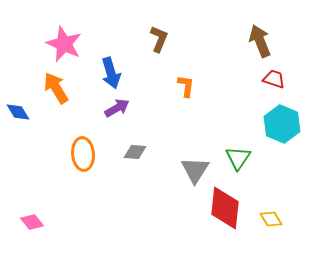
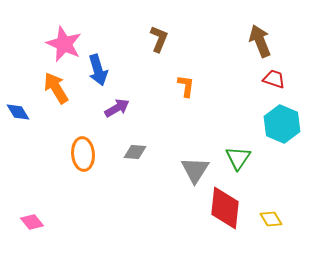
blue arrow: moved 13 px left, 3 px up
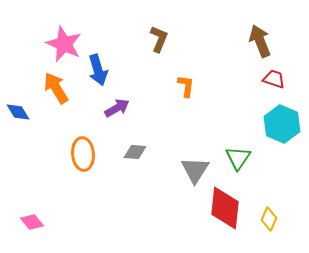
yellow diamond: moved 2 px left; rotated 55 degrees clockwise
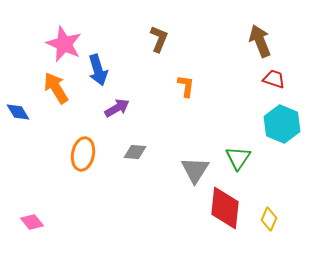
orange ellipse: rotated 16 degrees clockwise
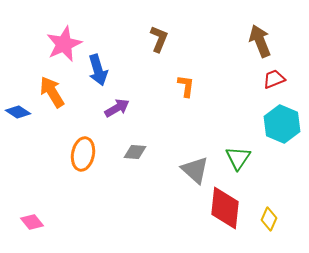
pink star: rotated 24 degrees clockwise
red trapezoid: rotated 40 degrees counterclockwise
orange arrow: moved 4 px left, 4 px down
blue diamond: rotated 25 degrees counterclockwise
gray triangle: rotated 20 degrees counterclockwise
